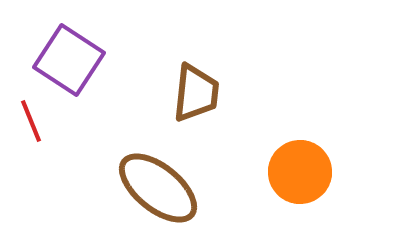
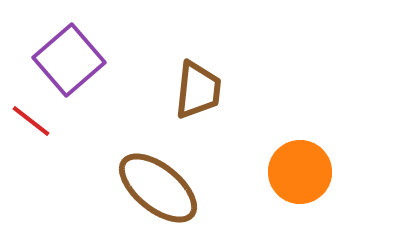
purple square: rotated 16 degrees clockwise
brown trapezoid: moved 2 px right, 3 px up
red line: rotated 30 degrees counterclockwise
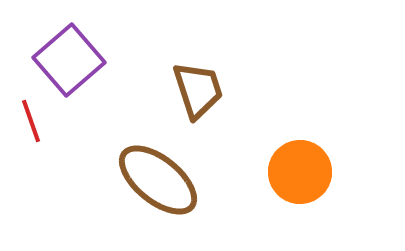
brown trapezoid: rotated 24 degrees counterclockwise
red line: rotated 33 degrees clockwise
brown ellipse: moved 8 px up
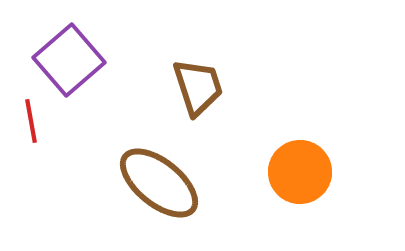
brown trapezoid: moved 3 px up
red line: rotated 9 degrees clockwise
brown ellipse: moved 1 px right, 3 px down
